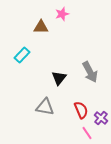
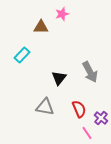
red semicircle: moved 2 px left, 1 px up
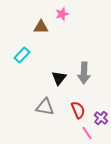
gray arrow: moved 6 px left, 1 px down; rotated 30 degrees clockwise
red semicircle: moved 1 px left, 1 px down
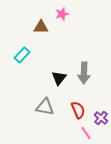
pink line: moved 1 px left
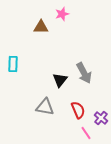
cyan rectangle: moved 9 px left, 9 px down; rotated 42 degrees counterclockwise
gray arrow: rotated 30 degrees counterclockwise
black triangle: moved 1 px right, 2 px down
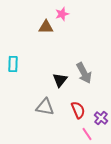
brown triangle: moved 5 px right
pink line: moved 1 px right, 1 px down
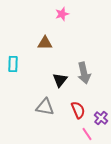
brown triangle: moved 1 px left, 16 px down
gray arrow: rotated 15 degrees clockwise
